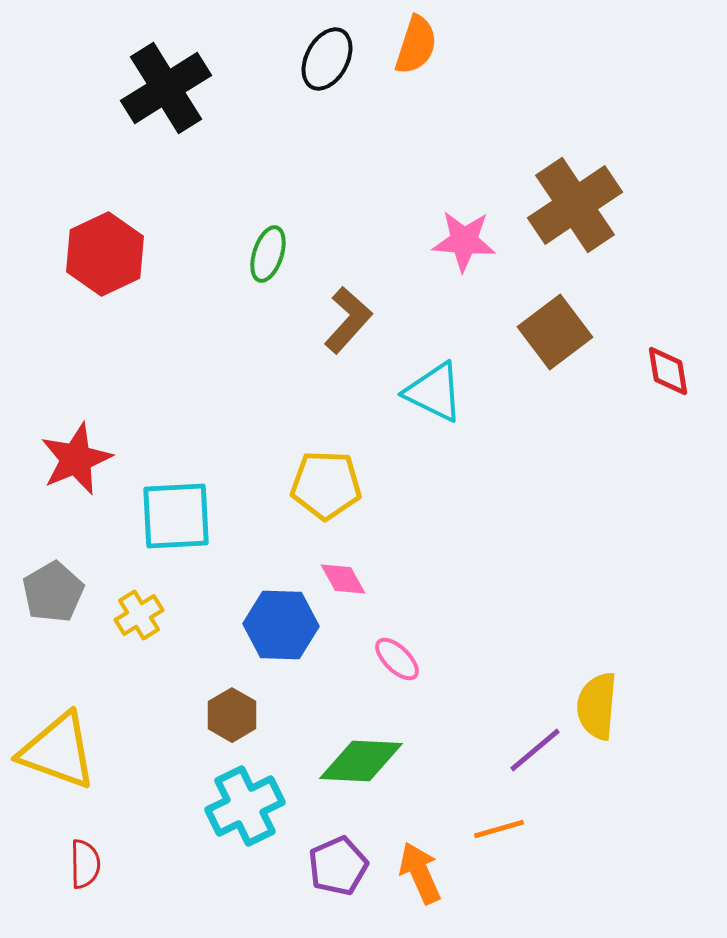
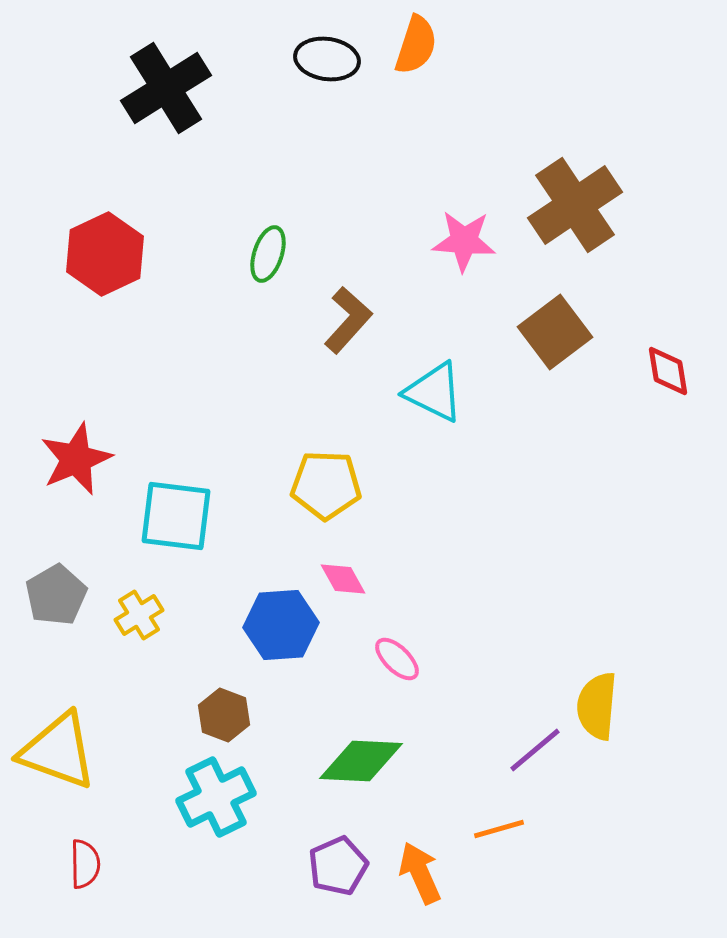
black ellipse: rotated 70 degrees clockwise
cyan square: rotated 10 degrees clockwise
gray pentagon: moved 3 px right, 3 px down
blue hexagon: rotated 6 degrees counterclockwise
brown hexagon: moved 8 px left; rotated 9 degrees counterclockwise
cyan cross: moved 29 px left, 9 px up
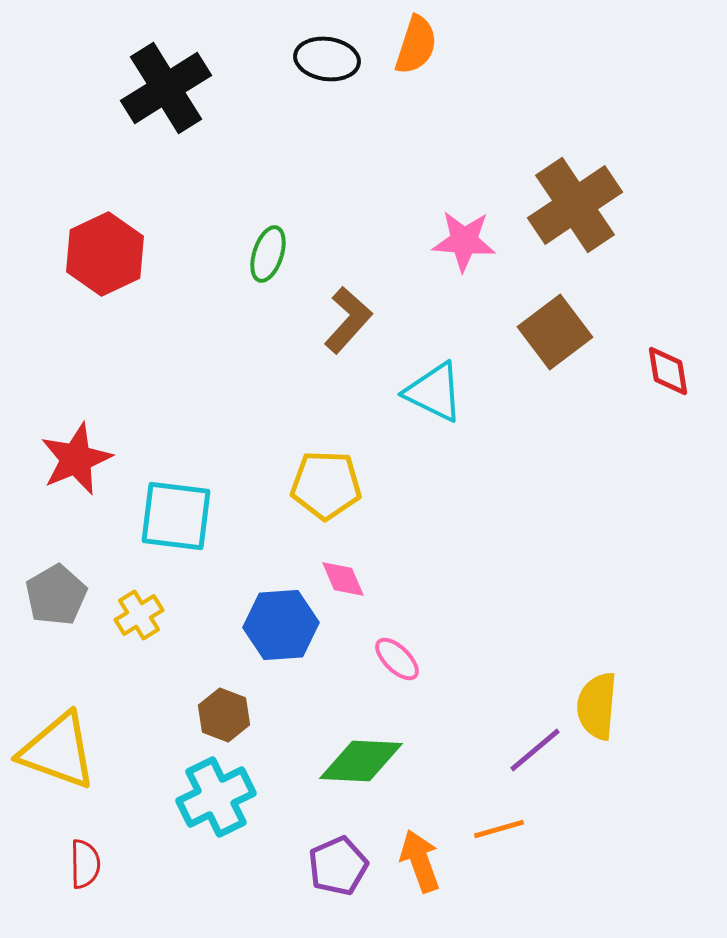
pink diamond: rotated 6 degrees clockwise
orange arrow: moved 12 px up; rotated 4 degrees clockwise
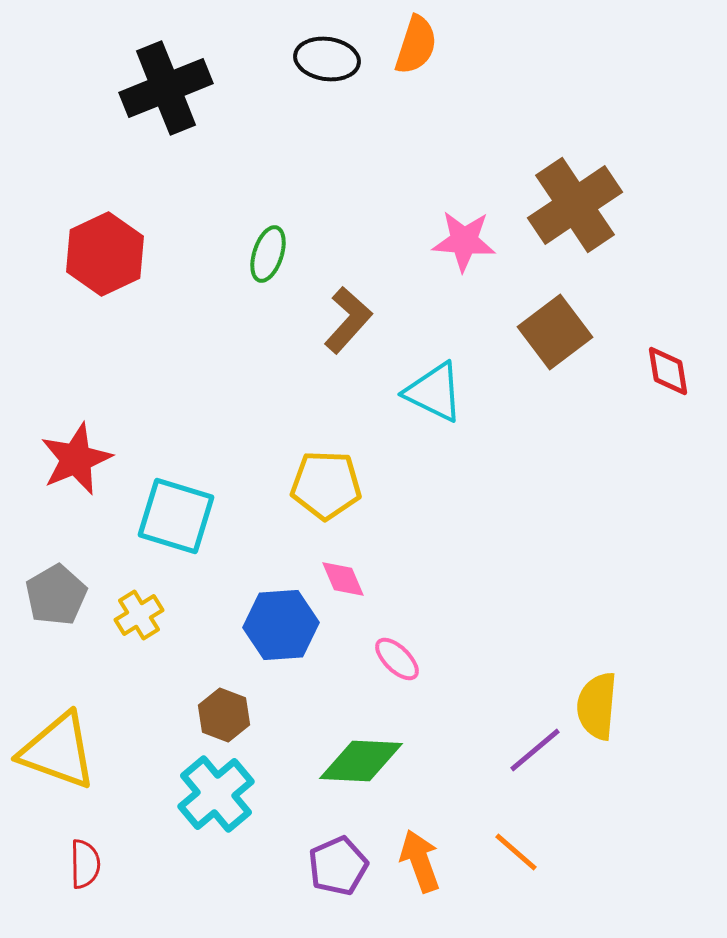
black cross: rotated 10 degrees clockwise
cyan square: rotated 10 degrees clockwise
cyan cross: moved 3 px up; rotated 14 degrees counterclockwise
orange line: moved 17 px right, 23 px down; rotated 57 degrees clockwise
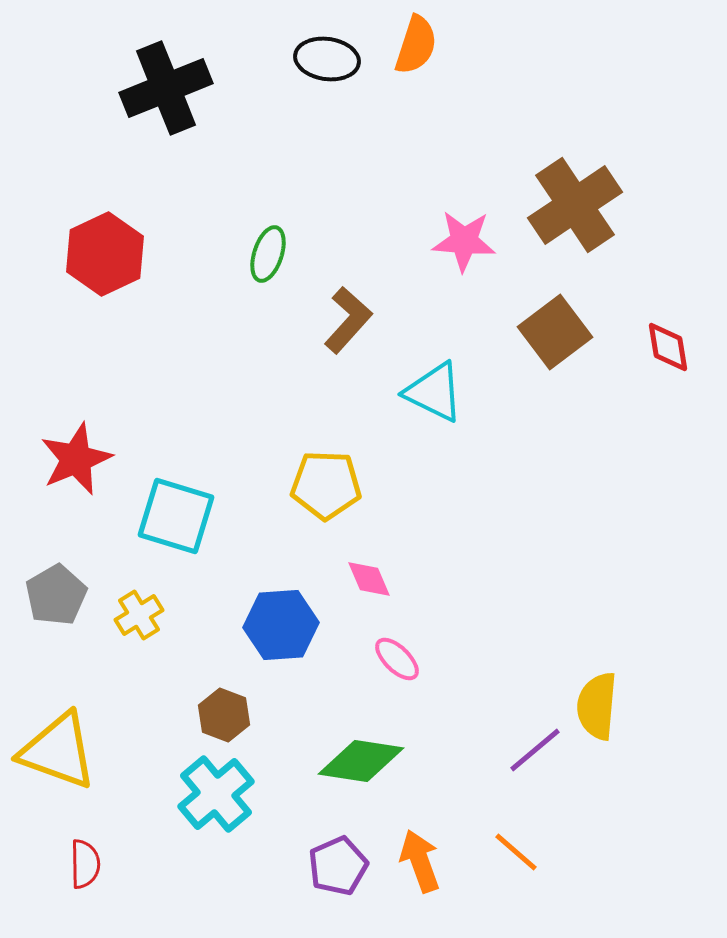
red diamond: moved 24 px up
pink diamond: moved 26 px right
green diamond: rotated 6 degrees clockwise
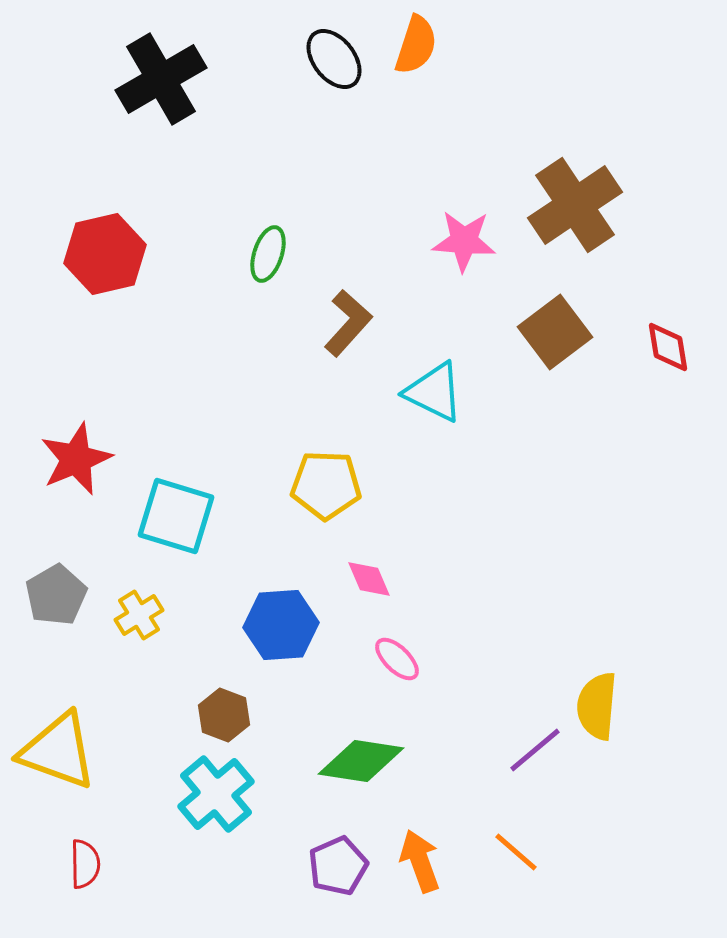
black ellipse: moved 7 px right; rotated 44 degrees clockwise
black cross: moved 5 px left, 9 px up; rotated 8 degrees counterclockwise
red hexagon: rotated 12 degrees clockwise
brown L-shape: moved 3 px down
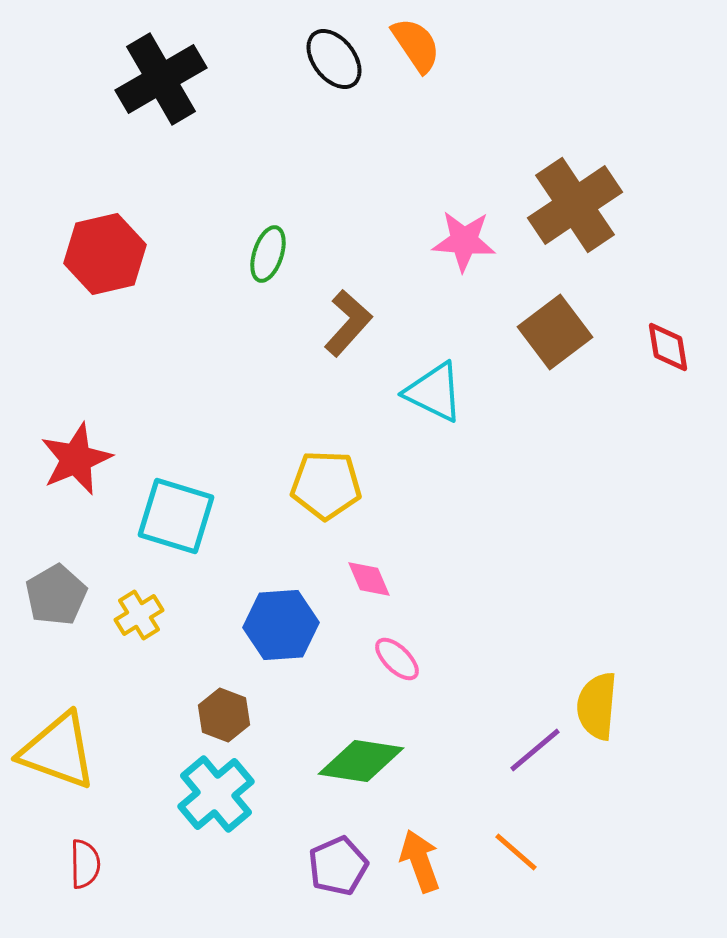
orange semicircle: rotated 52 degrees counterclockwise
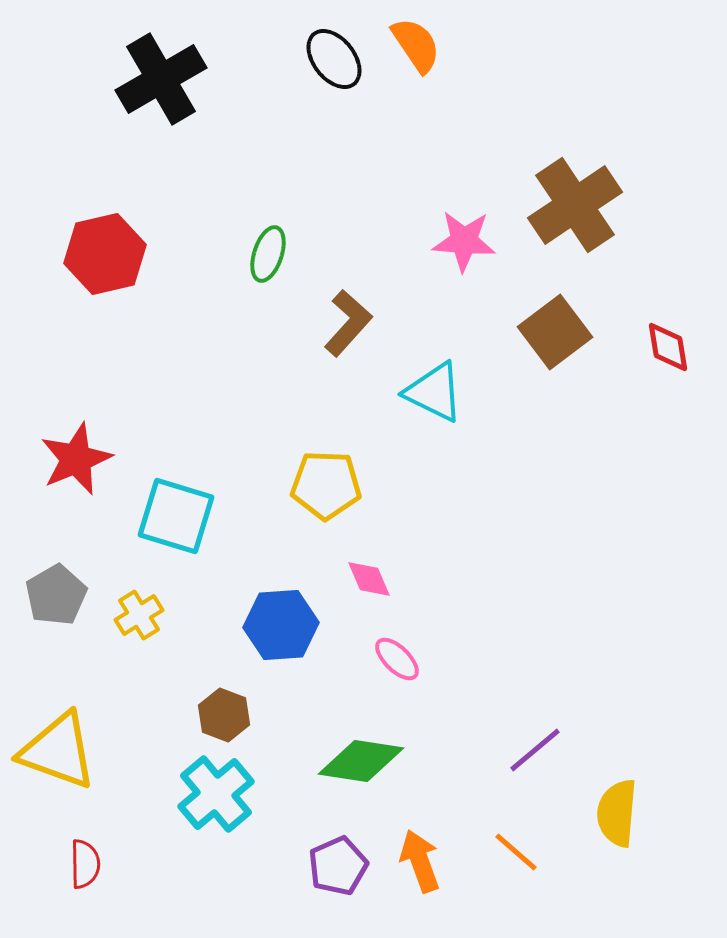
yellow semicircle: moved 20 px right, 107 px down
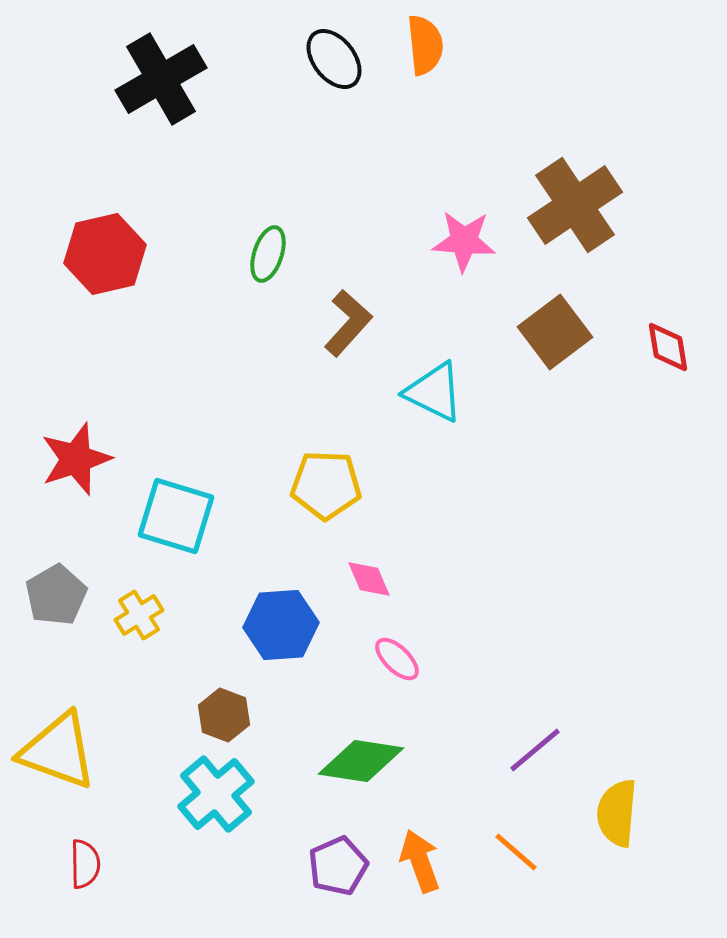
orange semicircle: moved 9 px right; rotated 28 degrees clockwise
red star: rotated 4 degrees clockwise
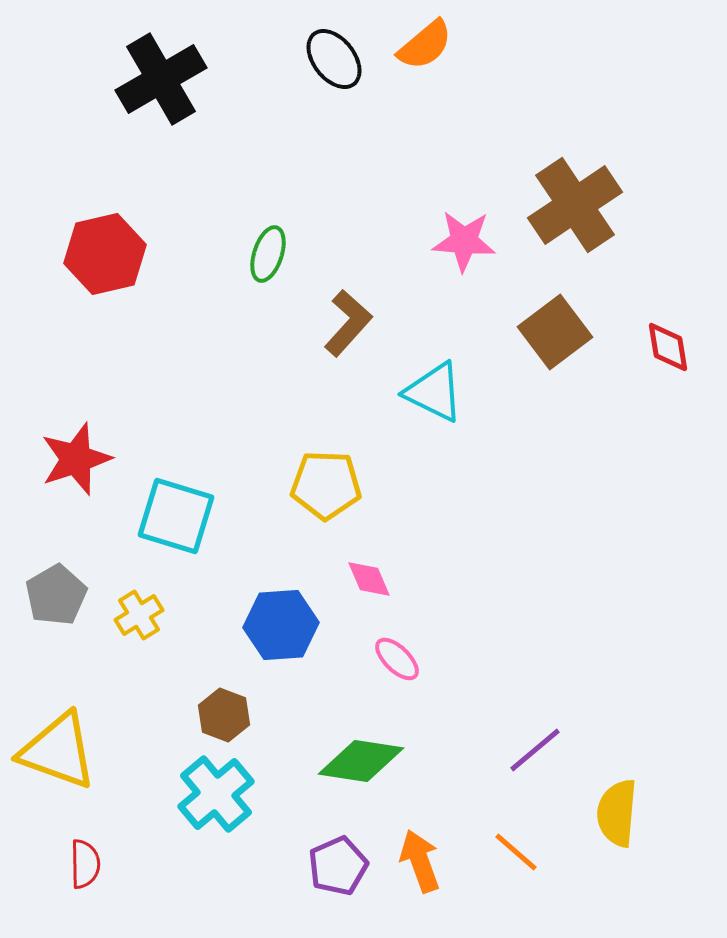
orange semicircle: rotated 56 degrees clockwise
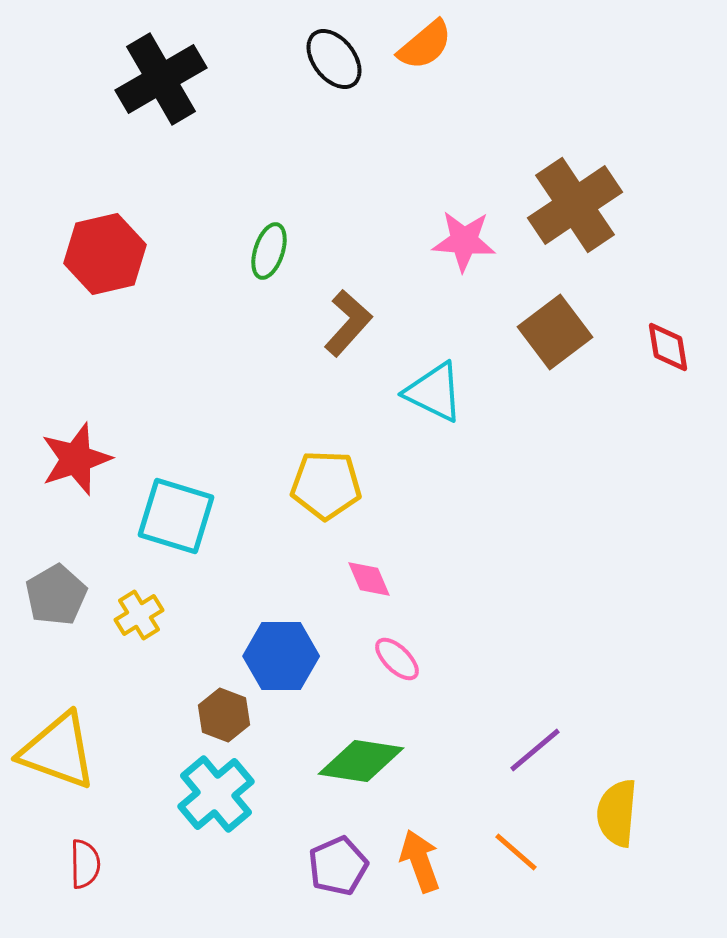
green ellipse: moved 1 px right, 3 px up
blue hexagon: moved 31 px down; rotated 4 degrees clockwise
